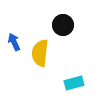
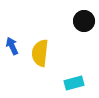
black circle: moved 21 px right, 4 px up
blue arrow: moved 2 px left, 4 px down
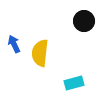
blue arrow: moved 2 px right, 2 px up
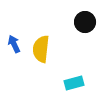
black circle: moved 1 px right, 1 px down
yellow semicircle: moved 1 px right, 4 px up
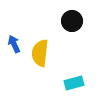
black circle: moved 13 px left, 1 px up
yellow semicircle: moved 1 px left, 4 px down
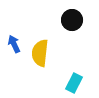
black circle: moved 1 px up
cyan rectangle: rotated 48 degrees counterclockwise
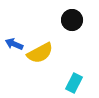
blue arrow: rotated 42 degrees counterclockwise
yellow semicircle: rotated 124 degrees counterclockwise
